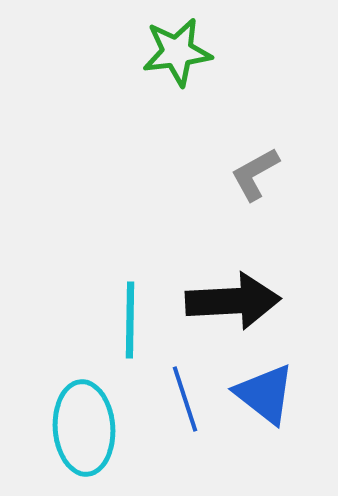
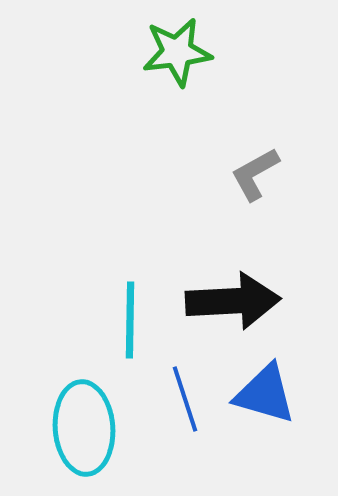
blue triangle: rotated 22 degrees counterclockwise
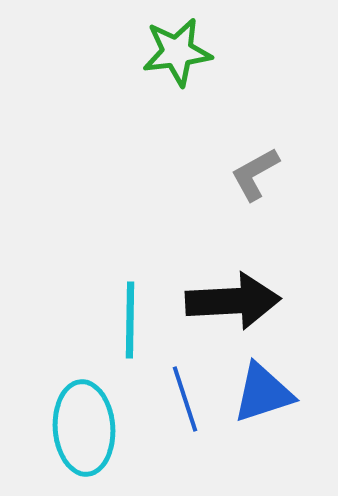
blue triangle: moved 2 px left, 1 px up; rotated 34 degrees counterclockwise
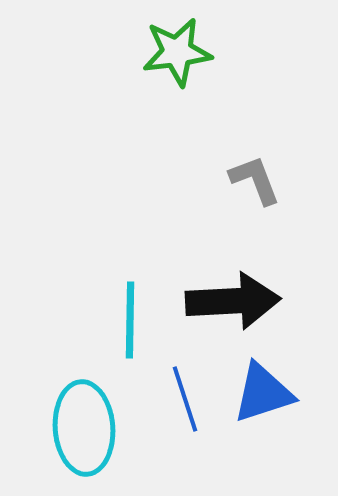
gray L-shape: moved 6 px down; rotated 98 degrees clockwise
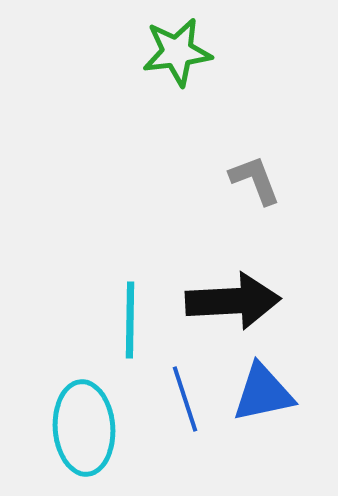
blue triangle: rotated 6 degrees clockwise
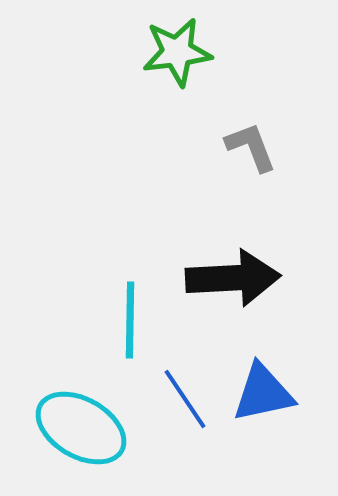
gray L-shape: moved 4 px left, 33 px up
black arrow: moved 23 px up
blue line: rotated 16 degrees counterclockwise
cyan ellipse: moved 3 px left; rotated 56 degrees counterclockwise
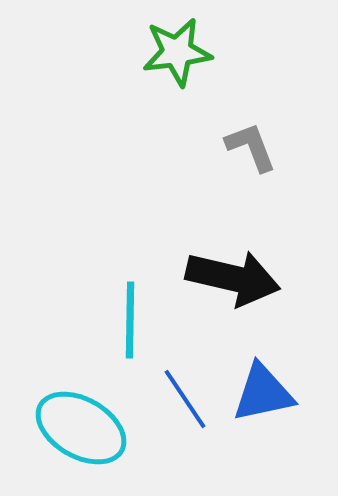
black arrow: rotated 16 degrees clockwise
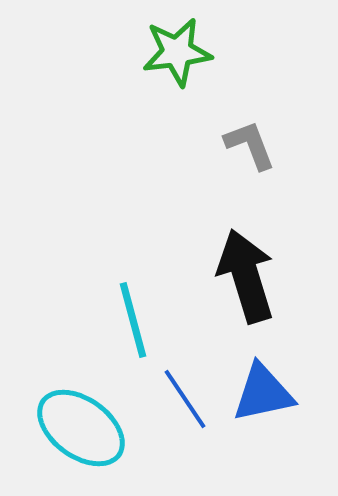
gray L-shape: moved 1 px left, 2 px up
black arrow: moved 13 px right, 2 px up; rotated 120 degrees counterclockwise
cyan line: moved 3 px right; rotated 16 degrees counterclockwise
cyan ellipse: rotated 6 degrees clockwise
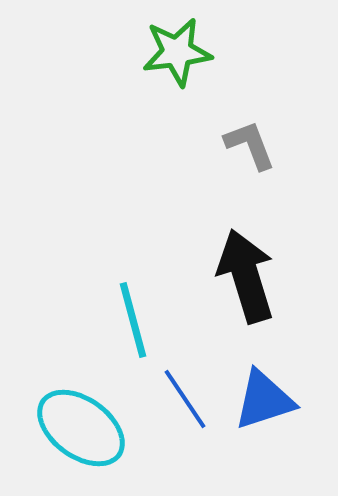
blue triangle: moved 1 px right, 7 px down; rotated 6 degrees counterclockwise
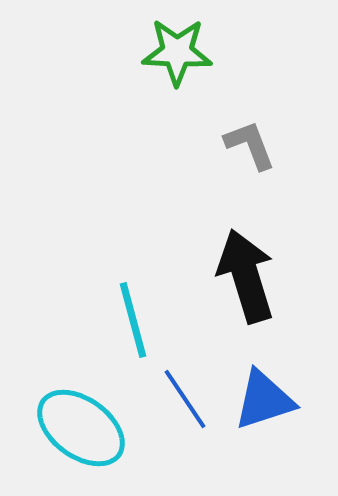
green star: rotated 10 degrees clockwise
